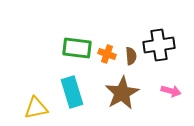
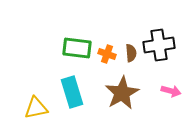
brown semicircle: moved 3 px up
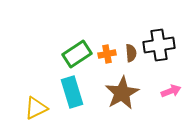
green rectangle: moved 6 px down; rotated 40 degrees counterclockwise
orange cross: rotated 30 degrees counterclockwise
pink arrow: rotated 36 degrees counterclockwise
yellow triangle: rotated 15 degrees counterclockwise
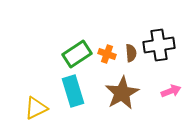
orange cross: rotated 30 degrees clockwise
cyan rectangle: moved 1 px right, 1 px up
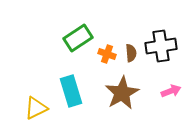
black cross: moved 2 px right, 1 px down
green rectangle: moved 1 px right, 16 px up
cyan rectangle: moved 2 px left
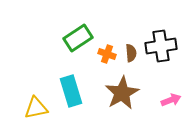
pink arrow: moved 9 px down
yellow triangle: rotated 15 degrees clockwise
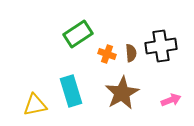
green rectangle: moved 4 px up
yellow triangle: moved 1 px left, 3 px up
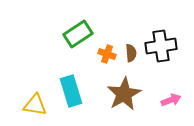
brown star: moved 2 px right, 1 px down
yellow triangle: rotated 20 degrees clockwise
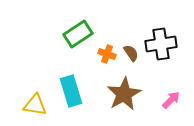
black cross: moved 2 px up
brown semicircle: rotated 30 degrees counterclockwise
pink arrow: rotated 24 degrees counterclockwise
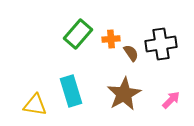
green rectangle: rotated 16 degrees counterclockwise
orange cross: moved 4 px right, 15 px up; rotated 24 degrees counterclockwise
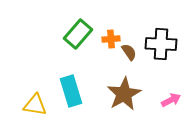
black cross: rotated 12 degrees clockwise
brown semicircle: moved 2 px left, 1 px up
pink arrow: rotated 18 degrees clockwise
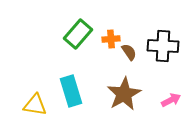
black cross: moved 2 px right, 2 px down
